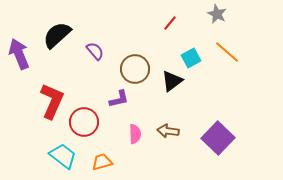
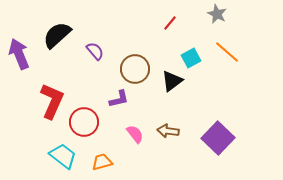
pink semicircle: rotated 36 degrees counterclockwise
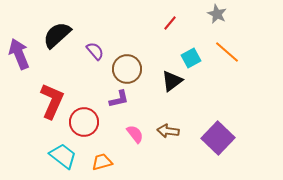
brown circle: moved 8 px left
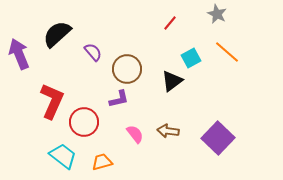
black semicircle: moved 1 px up
purple semicircle: moved 2 px left, 1 px down
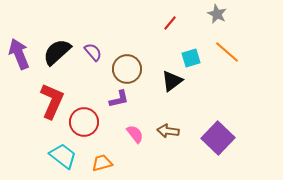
black semicircle: moved 18 px down
cyan square: rotated 12 degrees clockwise
orange trapezoid: moved 1 px down
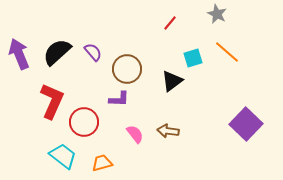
cyan square: moved 2 px right
purple L-shape: rotated 15 degrees clockwise
purple square: moved 28 px right, 14 px up
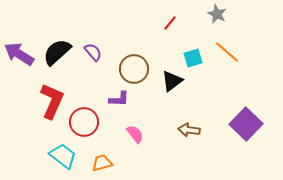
purple arrow: rotated 36 degrees counterclockwise
brown circle: moved 7 px right
brown arrow: moved 21 px right, 1 px up
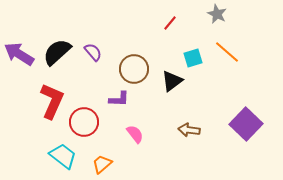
orange trapezoid: moved 1 px down; rotated 25 degrees counterclockwise
